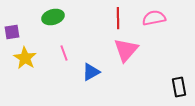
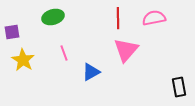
yellow star: moved 2 px left, 2 px down
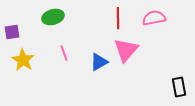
blue triangle: moved 8 px right, 10 px up
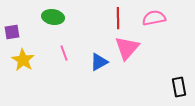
green ellipse: rotated 25 degrees clockwise
pink triangle: moved 1 px right, 2 px up
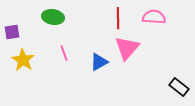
pink semicircle: moved 1 px up; rotated 15 degrees clockwise
black rectangle: rotated 42 degrees counterclockwise
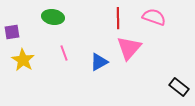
pink semicircle: rotated 15 degrees clockwise
pink triangle: moved 2 px right
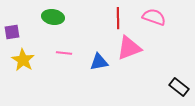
pink triangle: rotated 28 degrees clockwise
pink line: rotated 63 degrees counterclockwise
blue triangle: rotated 18 degrees clockwise
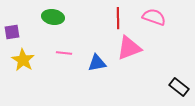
blue triangle: moved 2 px left, 1 px down
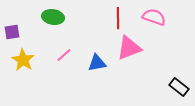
pink line: moved 2 px down; rotated 49 degrees counterclockwise
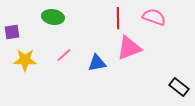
yellow star: moved 2 px right; rotated 30 degrees counterclockwise
